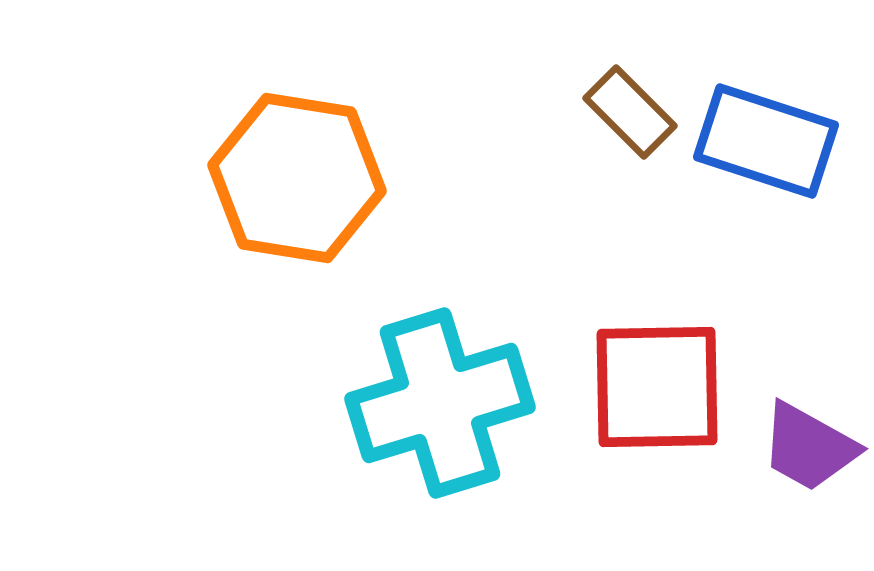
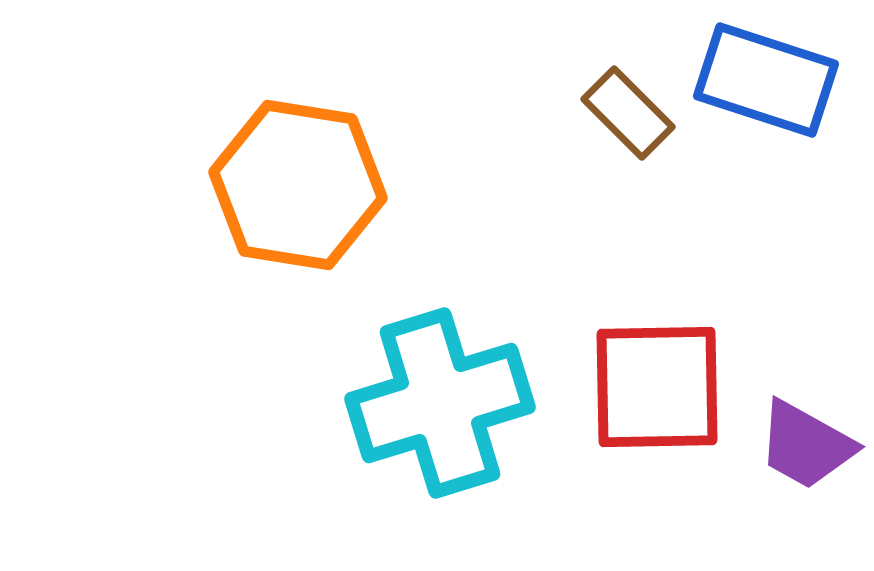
brown rectangle: moved 2 px left, 1 px down
blue rectangle: moved 61 px up
orange hexagon: moved 1 px right, 7 px down
purple trapezoid: moved 3 px left, 2 px up
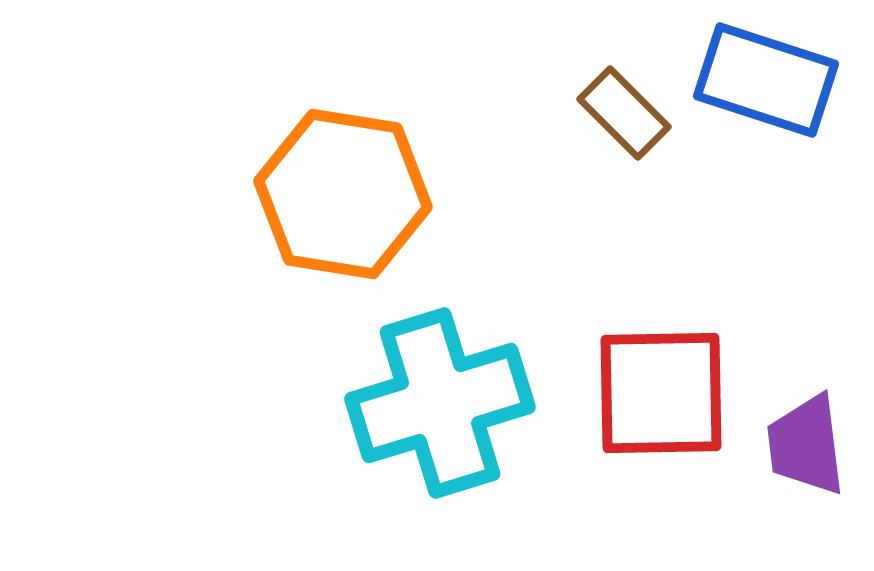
brown rectangle: moved 4 px left
orange hexagon: moved 45 px right, 9 px down
red square: moved 4 px right, 6 px down
purple trapezoid: rotated 54 degrees clockwise
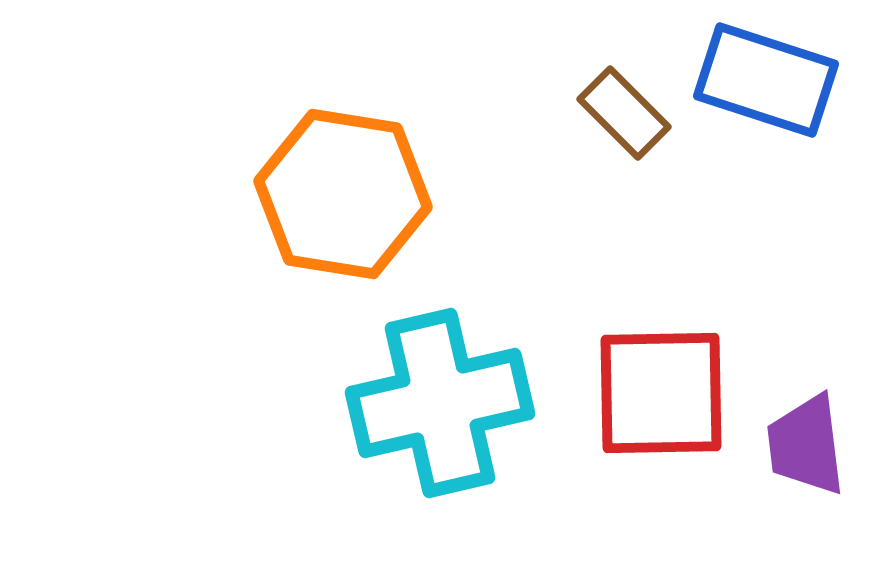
cyan cross: rotated 4 degrees clockwise
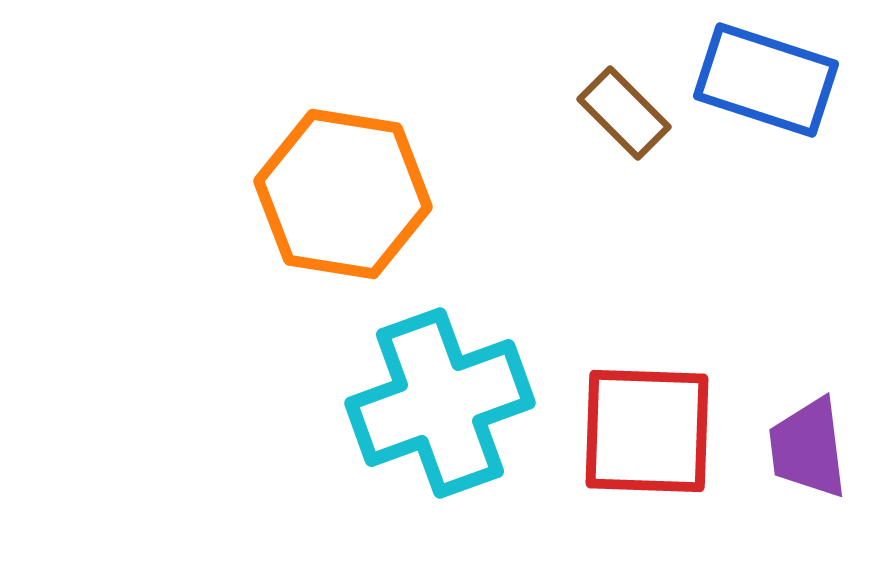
red square: moved 14 px left, 38 px down; rotated 3 degrees clockwise
cyan cross: rotated 7 degrees counterclockwise
purple trapezoid: moved 2 px right, 3 px down
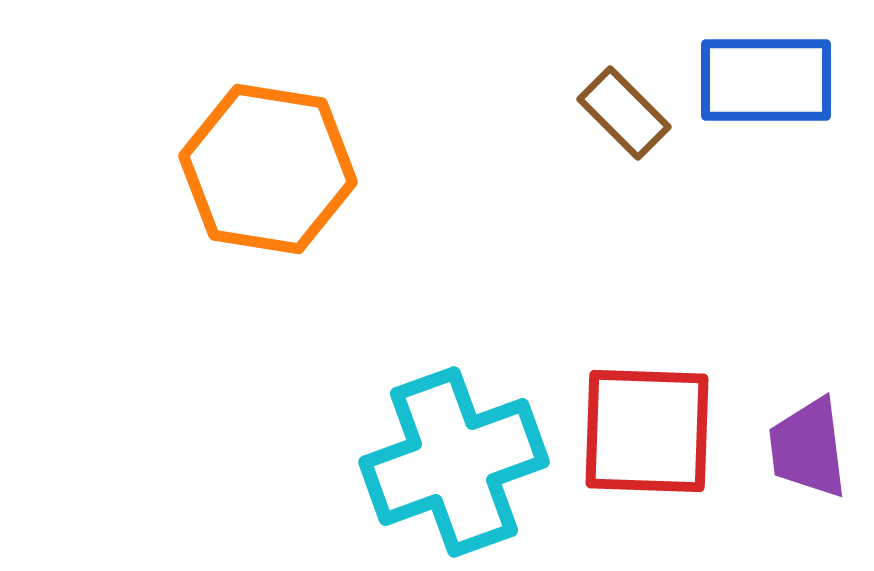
blue rectangle: rotated 18 degrees counterclockwise
orange hexagon: moved 75 px left, 25 px up
cyan cross: moved 14 px right, 59 px down
